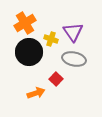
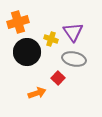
orange cross: moved 7 px left, 1 px up; rotated 15 degrees clockwise
black circle: moved 2 px left
red square: moved 2 px right, 1 px up
orange arrow: moved 1 px right
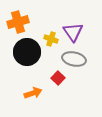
orange arrow: moved 4 px left
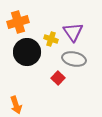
orange arrow: moved 17 px left, 12 px down; rotated 90 degrees clockwise
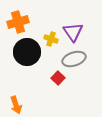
gray ellipse: rotated 30 degrees counterclockwise
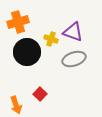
purple triangle: rotated 35 degrees counterclockwise
red square: moved 18 px left, 16 px down
